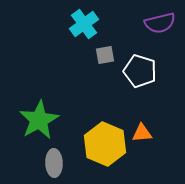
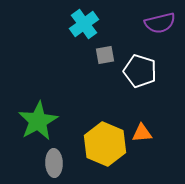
green star: moved 1 px left, 1 px down
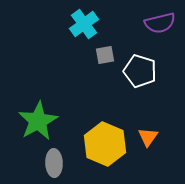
orange triangle: moved 6 px right, 4 px down; rotated 50 degrees counterclockwise
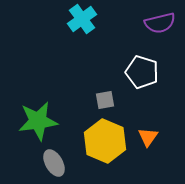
cyan cross: moved 2 px left, 5 px up
gray square: moved 45 px down
white pentagon: moved 2 px right, 1 px down
green star: rotated 21 degrees clockwise
yellow hexagon: moved 3 px up
gray ellipse: rotated 28 degrees counterclockwise
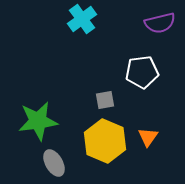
white pentagon: rotated 24 degrees counterclockwise
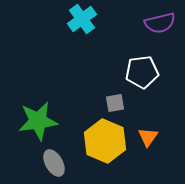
gray square: moved 10 px right, 3 px down
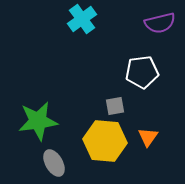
gray square: moved 3 px down
yellow hexagon: rotated 18 degrees counterclockwise
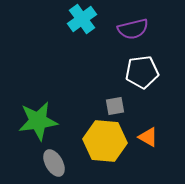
purple semicircle: moved 27 px left, 6 px down
orange triangle: rotated 35 degrees counterclockwise
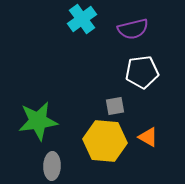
gray ellipse: moved 2 px left, 3 px down; rotated 32 degrees clockwise
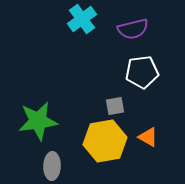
yellow hexagon: rotated 15 degrees counterclockwise
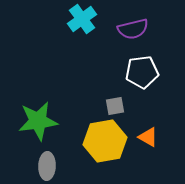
gray ellipse: moved 5 px left
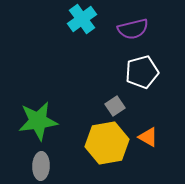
white pentagon: rotated 8 degrees counterclockwise
gray square: rotated 24 degrees counterclockwise
yellow hexagon: moved 2 px right, 2 px down
gray ellipse: moved 6 px left
